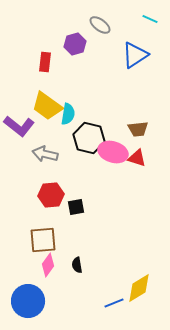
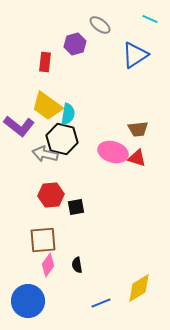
black hexagon: moved 27 px left, 1 px down
blue line: moved 13 px left
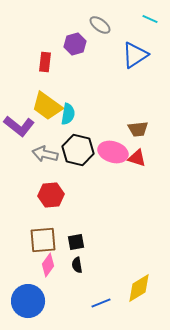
black hexagon: moved 16 px right, 11 px down
black square: moved 35 px down
